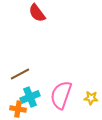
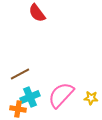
pink semicircle: rotated 24 degrees clockwise
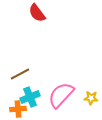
orange cross: rotated 14 degrees counterclockwise
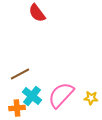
cyan cross: moved 2 px right, 1 px up; rotated 30 degrees counterclockwise
orange cross: moved 1 px left, 1 px up
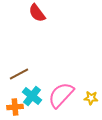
brown line: moved 1 px left
orange cross: moved 2 px left, 1 px up
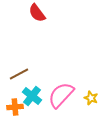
yellow star: rotated 16 degrees clockwise
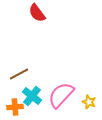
yellow star: moved 2 px left, 4 px down
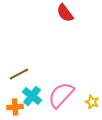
red semicircle: moved 28 px right
yellow star: moved 3 px right
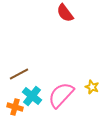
yellow star: moved 15 px up
orange cross: rotated 21 degrees clockwise
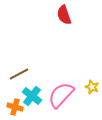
red semicircle: moved 1 px left, 2 px down; rotated 18 degrees clockwise
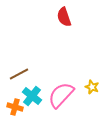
red semicircle: moved 2 px down
